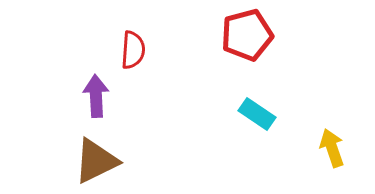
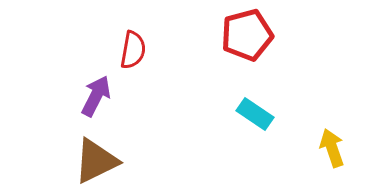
red semicircle: rotated 6 degrees clockwise
purple arrow: rotated 30 degrees clockwise
cyan rectangle: moved 2 px left
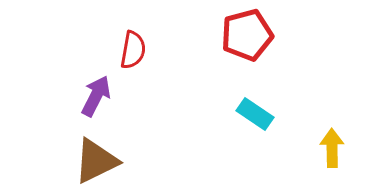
yellow arrow: rotated 18 degrees clockwise
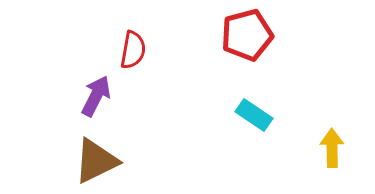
cyan rectangle: moved 1 px left, 1 px down
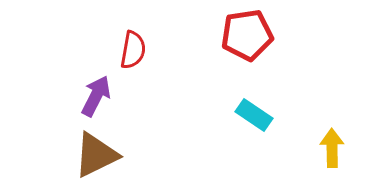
red pentagon: rotated 6 degrees clockwise
brown triangle: moved 6 px up
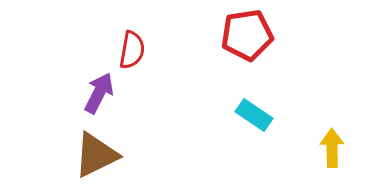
red semicircle: moved 1 px left
purple arrow: moved 3 px right, 3 px up
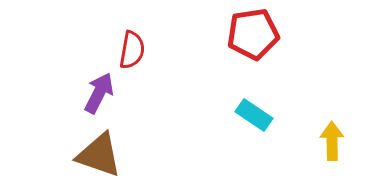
red pentagon: moved 6 px right, 1 px up
yellow arrow: moved 7 px up
brown triangle: moved 3 px right; rotated 45 degrees clockwise
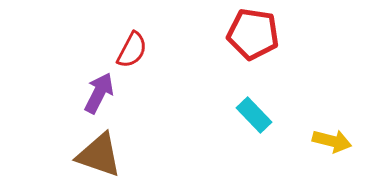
red pentagon: rotated 18 degrees clockwise
red semicircle: rotated 18 degrees clockwise
cyan rectangle: rotated 12 degrees clockwise
yellow arrow: rotated 105 degrees clockwise
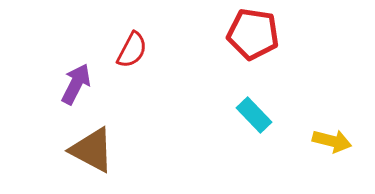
purple arrow: moved 23 px left, 9 px up
brown triangle: moved 7 px left, 5 px up; rotated 9 degrees clockwise
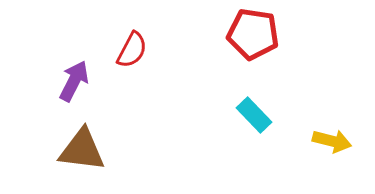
purple arrow: moved 2 px left, 3 px up
brown triangle: moved 10 px left; rotated 21 degrees counterclockwise
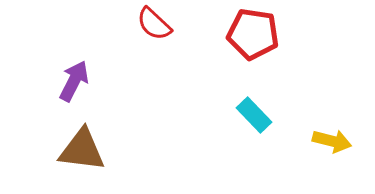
red semicircle: moved 22 px right, 26 px up; rotated 105 degrees clockwise
